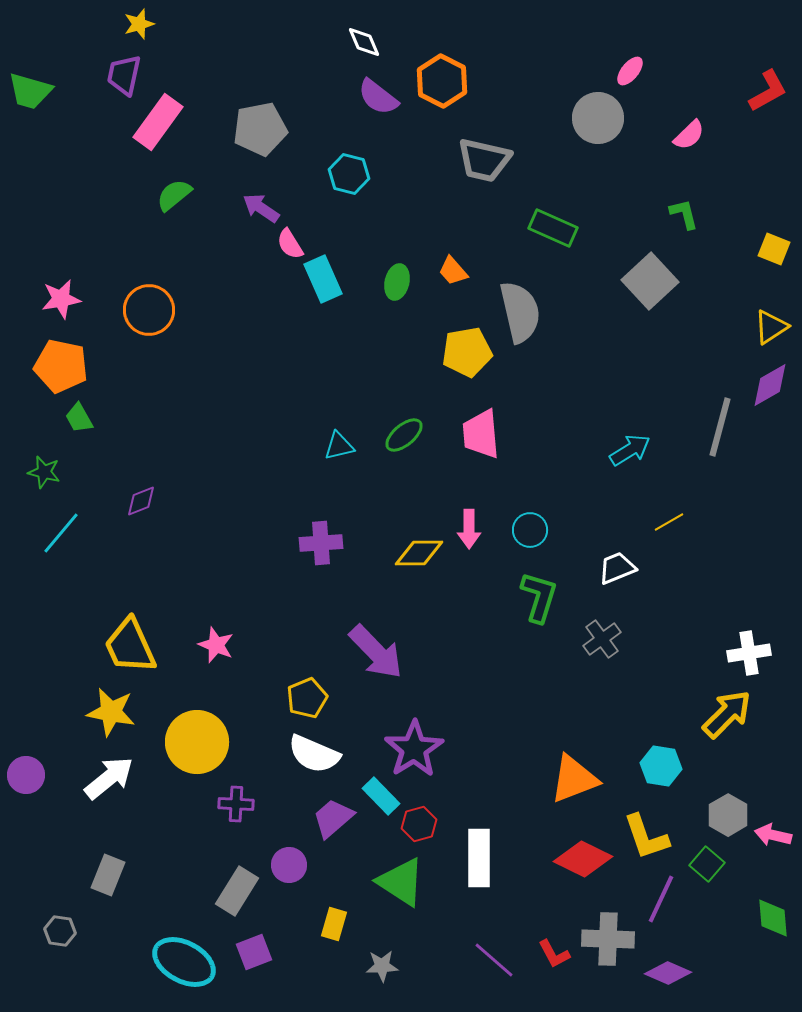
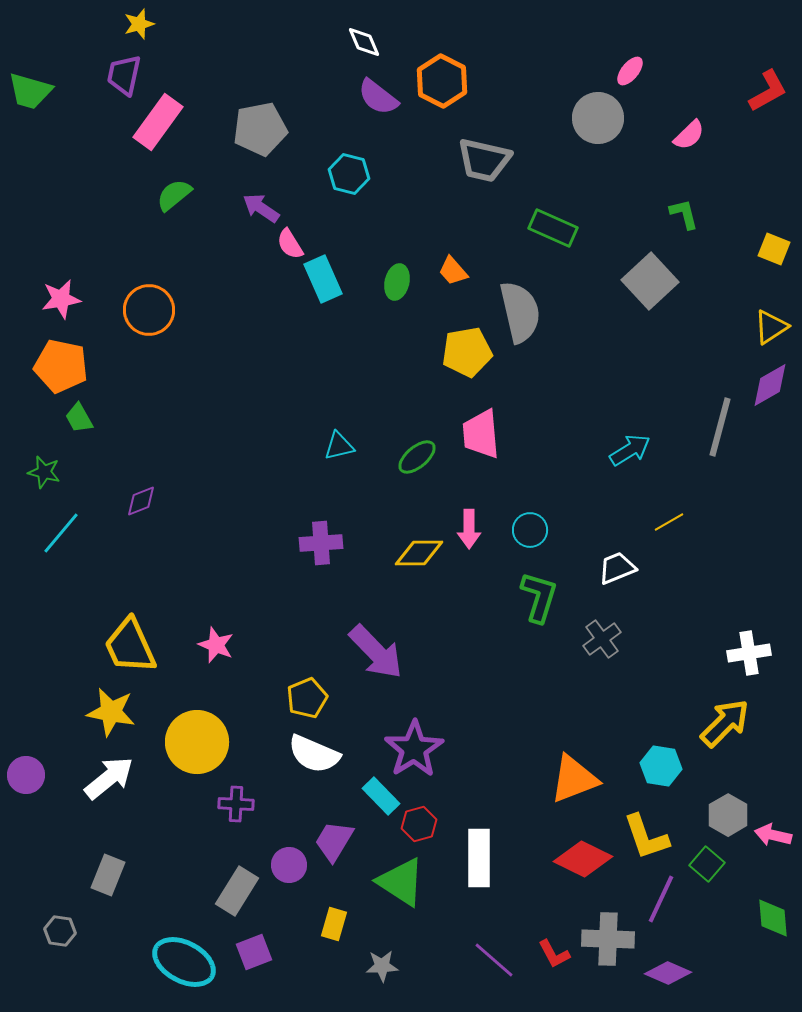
green ellipse at (404, 435): moved 13 px right, 22 px down
yellow arrow at (727, 714): moved 2 px left, 9 px down
purple trapezoid at (333, 818): moved 1 px right, 23 px down; rotated 18 degrees counterclockwise
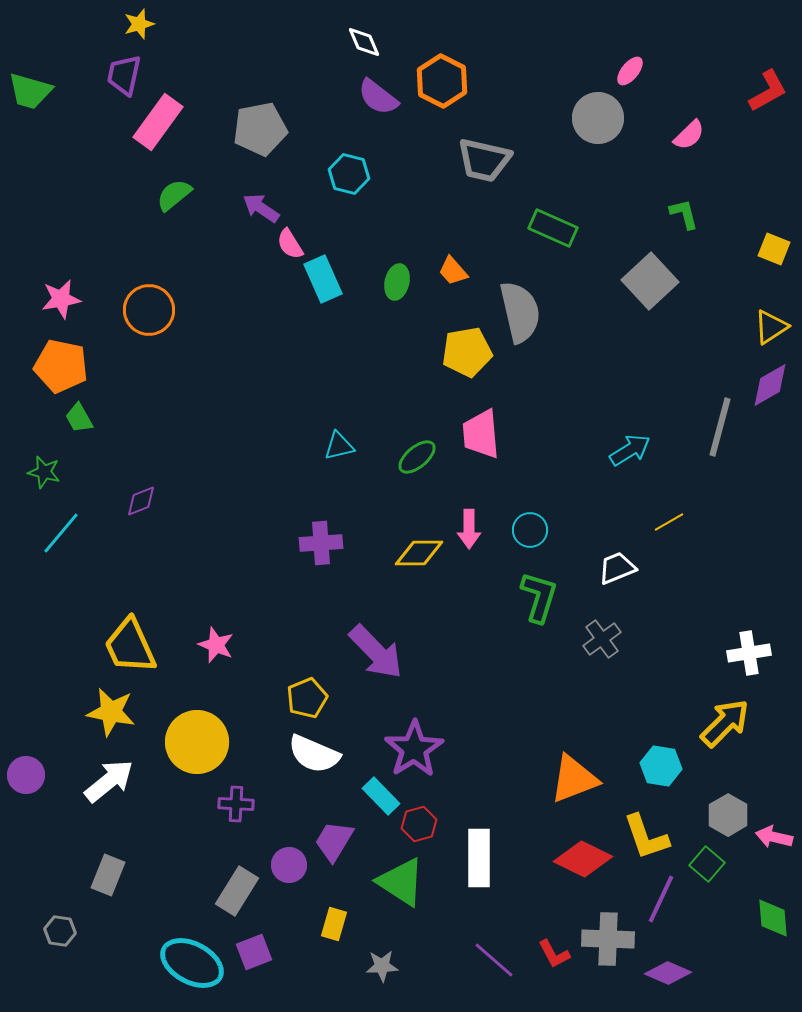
white arrow at (109, 778): moved 3 px down
pink arrow at (773, 835): moved 1 px right, 2 px down
cyan ellipse at (184, 962): moved 8 px right, 1 px down
